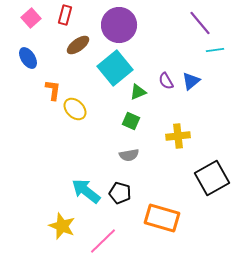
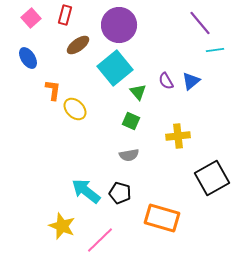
green triangle: rotated 48 degrees counterclockwise
pink line: moved 3 px left, 1 px up
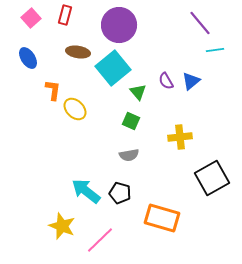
brown ellipse: moved 7 px down; rotated 45 degrees clockwise
cyan square: moved 2 px left
yellow cross: moved 2 px right, 1 px down
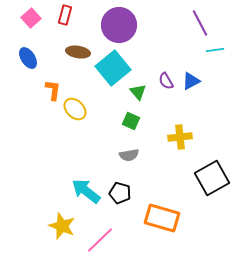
purple line: rotated 12 degrees clockwise
blue triangle: rotated 12 degrees clockwise
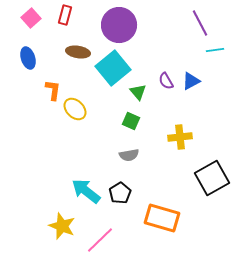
blue ellipse: rotated 15 degrees clockwise
black pentagon: rotated 25 degrees clockwise
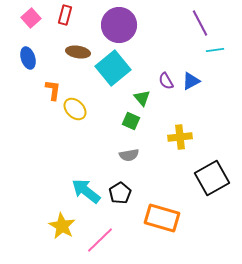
green triangle: moved 4 px right, 6 px down
yellow star: rotated 8 degrees clockwise
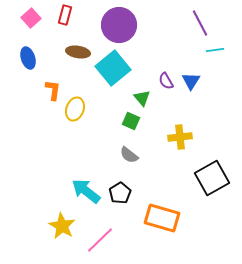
blue triangle: rotated 30 degrees counterclockwise
yellow ellipse: rotated 65 degrees clockwise
gray semicircle: rotated 48 degrees clockwise
